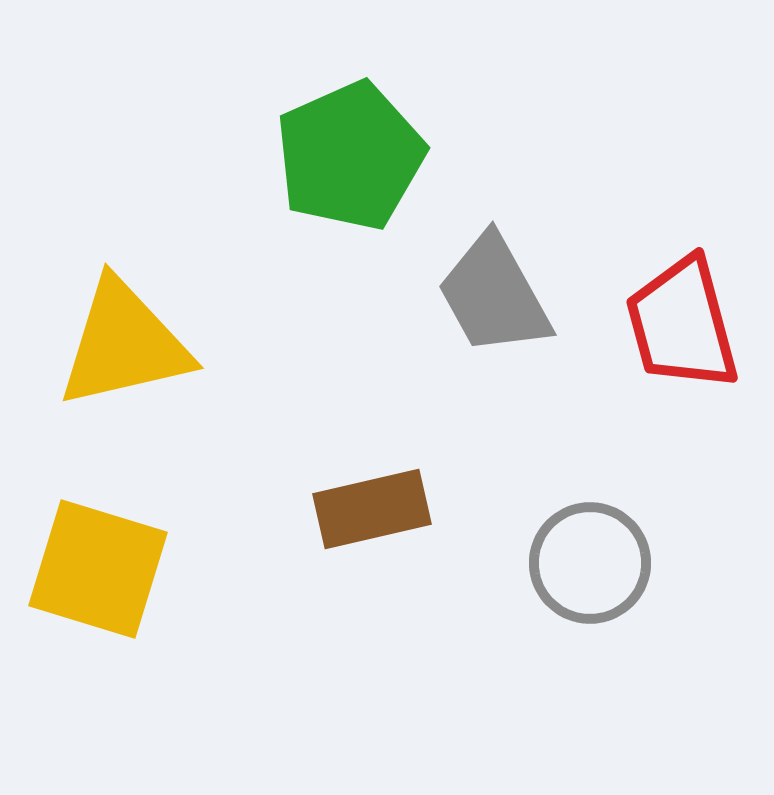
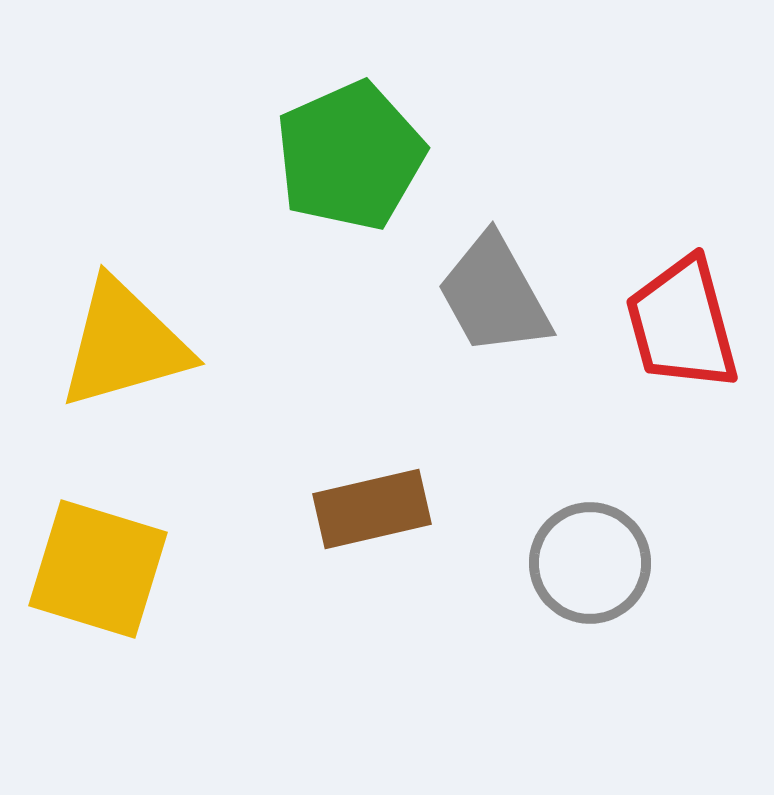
yellow triangle: rotated 3 degrees counterclockwise
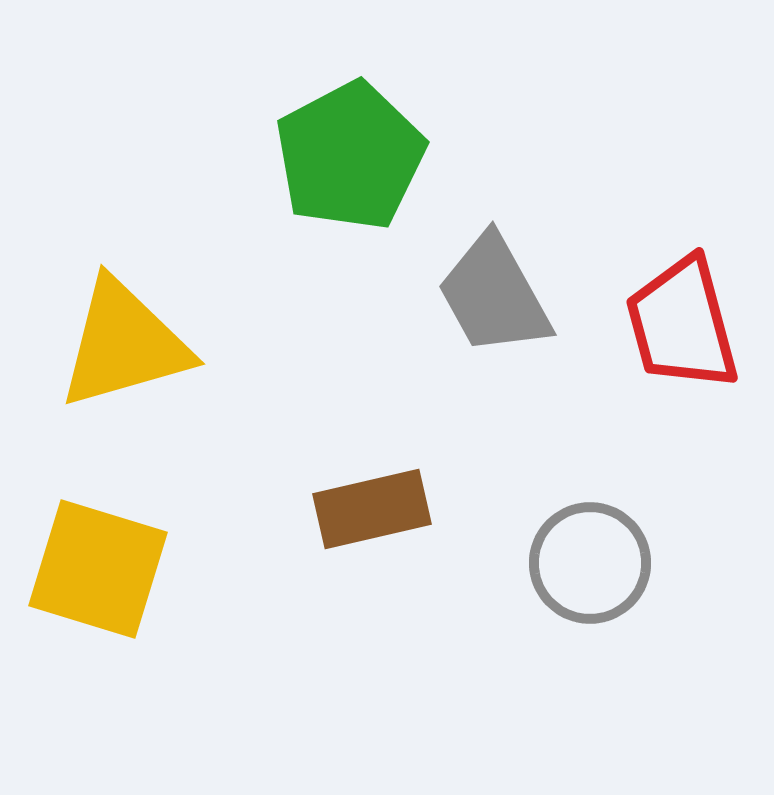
green pentagon: rotated 4 degrees counterclockwise
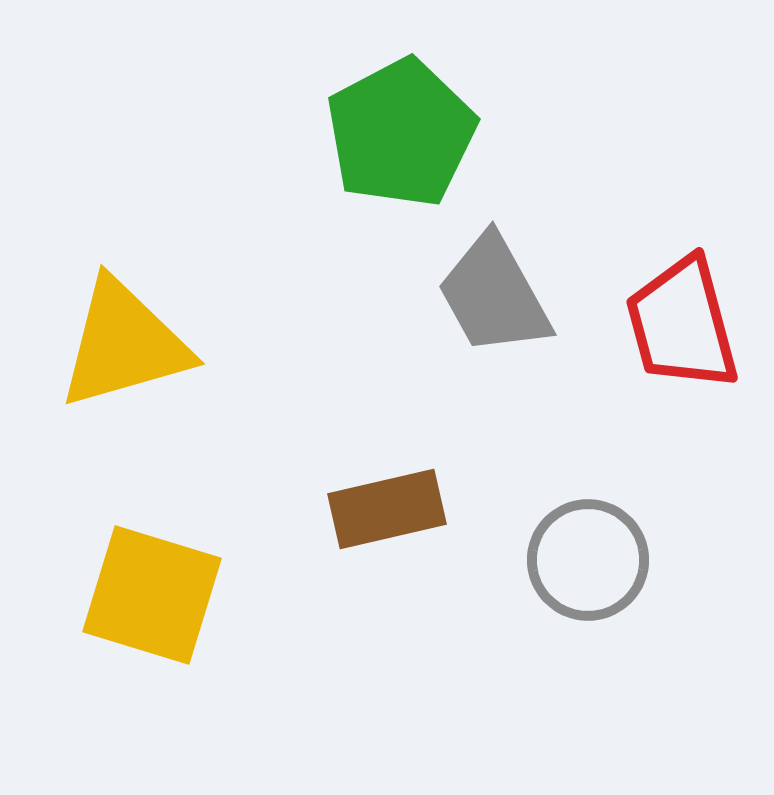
green pentagon: moved 51 px right, 23 px up
brown rectangle: moved 15 px right
gray circle: moved 2 px left, 3 px up
yellow square: moved 54 px right, 26 px down
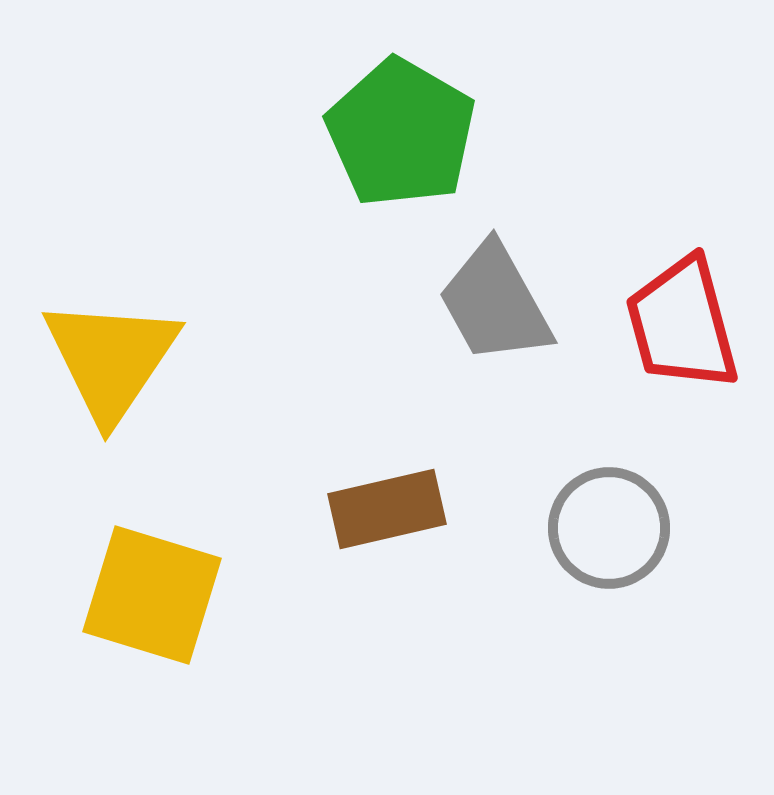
green pentagon: rotated 14 degrees counterclockwise
gray trapezoid: moved 1 px right, 8 px down
yellow triangle: moved 13 px left, 15 px down; rotated 40 degrees counterclockwise
gray circle: moved 21 px right, 32 px up
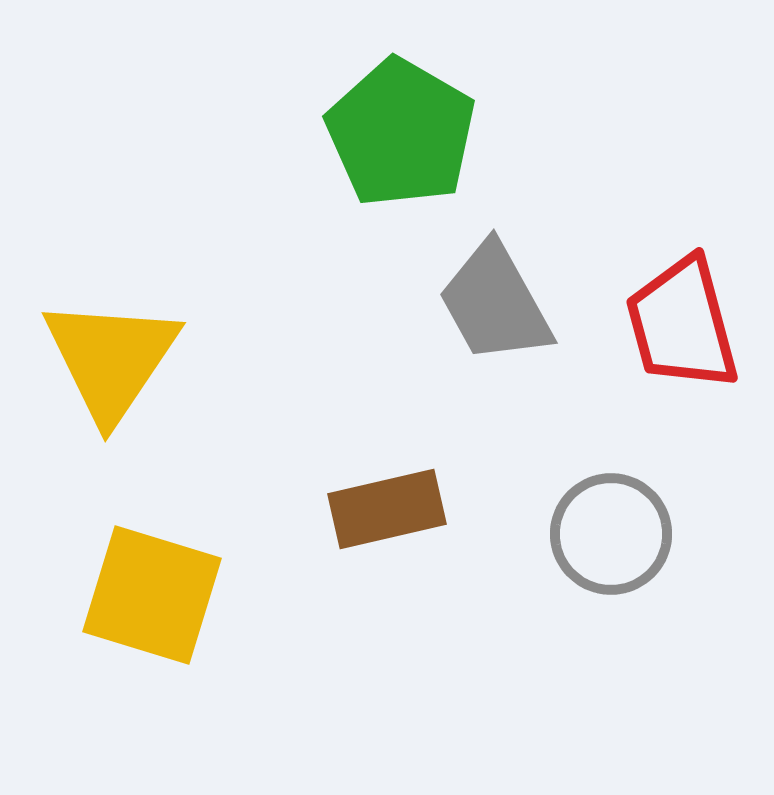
gray circle: moved 2 px right, 6 px down
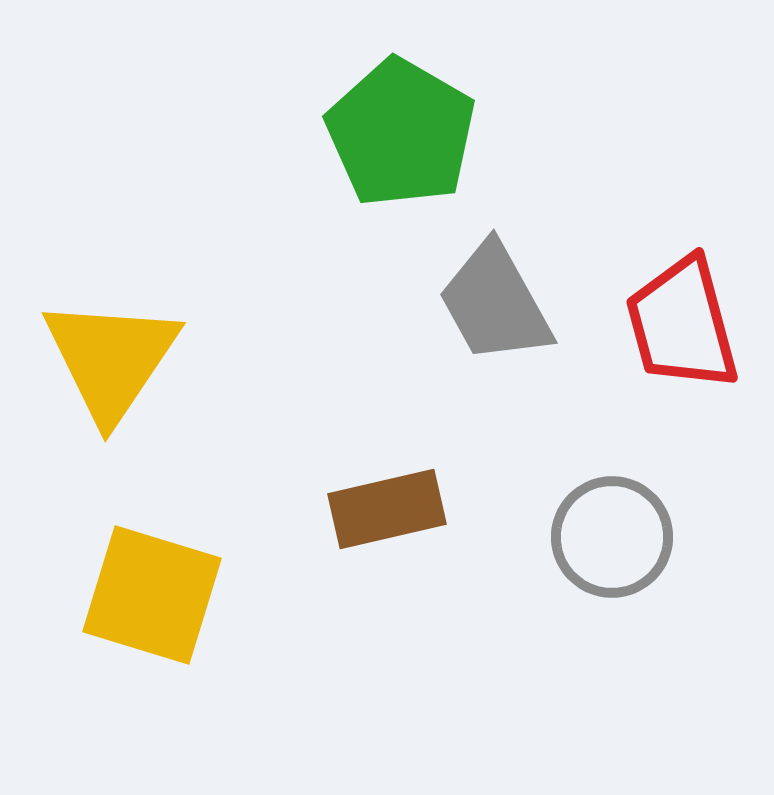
gray circle: moved 1 px right, 3 px down
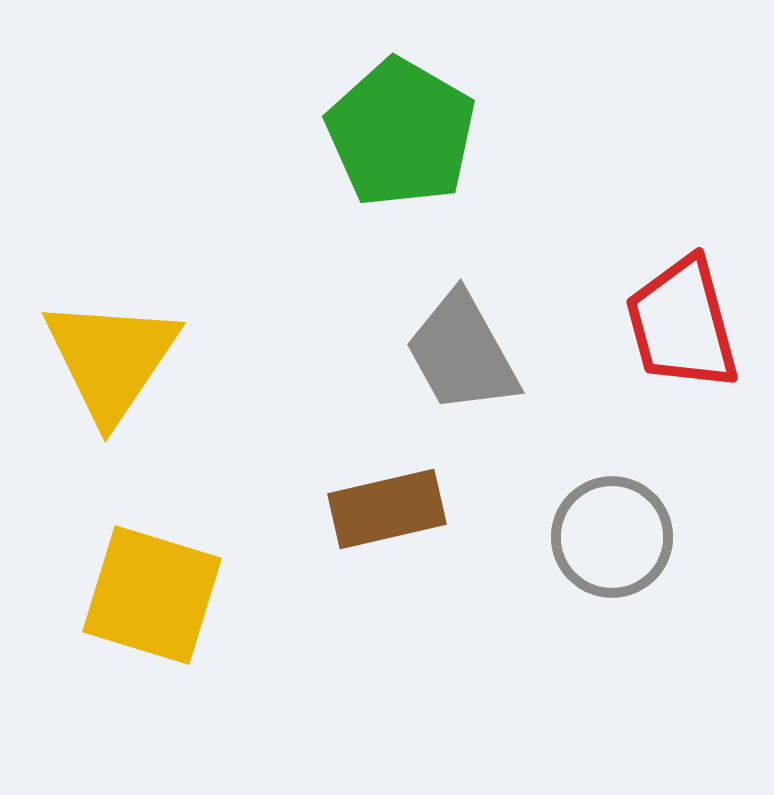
gray trapezoid: moved 33 px left, 50 px down
